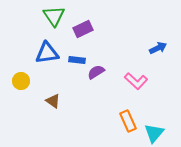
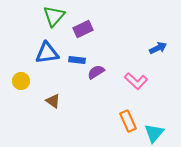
green triangle: rotated 15 degrees clockwise
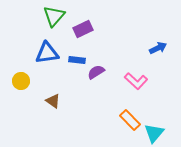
orange rectangle: moved 2 px right, 1 px up; rotated 20 degrees counterclockwise
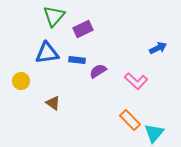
purple semicircle: moved 2 px right, 1 px up
brown triangle: moved 2 px down
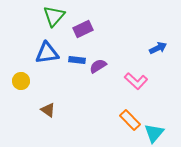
purple semicircle: moved 5 px up
brown triangle: moved 5 px left, 7 px down
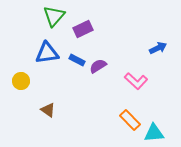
blue rectangle: rotated 21 degrees clockwise
cyan triangle: rotated 45 degrees clockwise
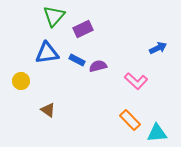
purple semicircle: rotated 18 degrees clockwise
cyan triangle: moved 3 px right
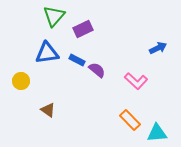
purple semicircle: moved 1 px left, 4 px down; rotated 54 degrees clockwise
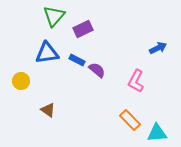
pink L-shape: rotated 75 degrees clockwise
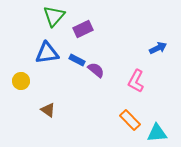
purple semicircle: moved 1 px left
